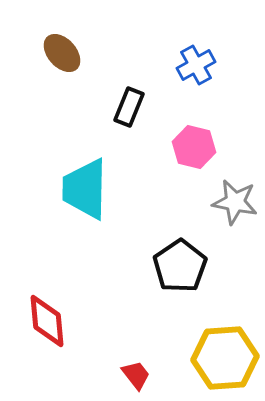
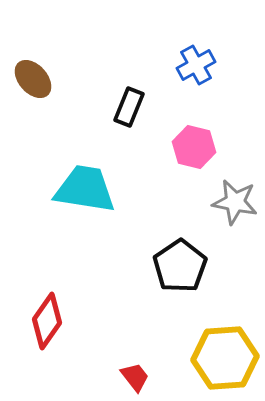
brown ellipse: moved 29 px left, 26 px down
cyan trapezoid: rotated 98 degrees clockwise
red diamond: rotated 40 degrees clockwise
red trapezoid: moved 1 px left, 2 px down
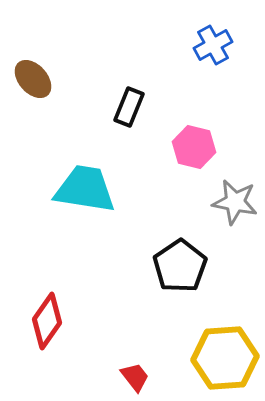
blue cross: moved 17 px right, 20 px up
